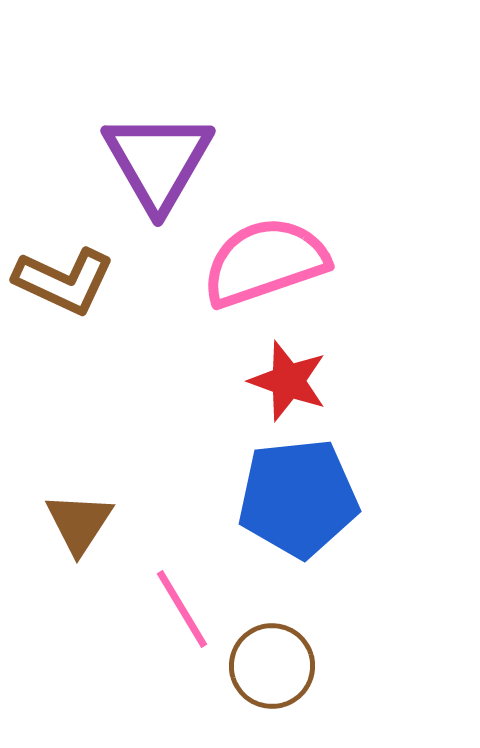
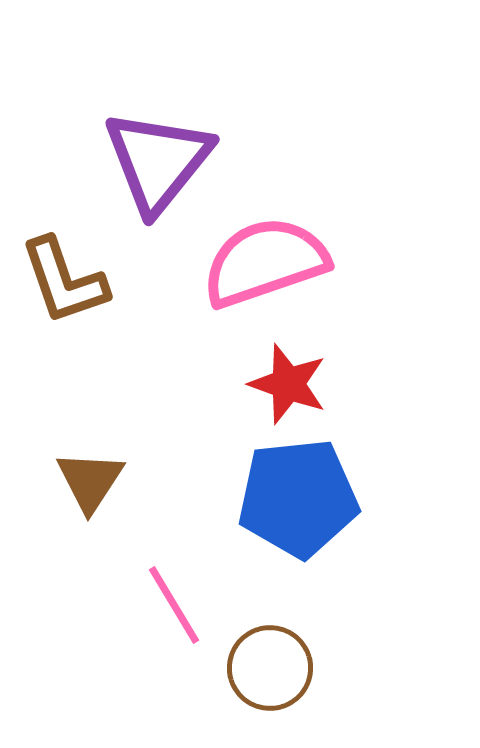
purple triangle: rotated 9 degrees clockwise
brown L-shape: rotated 46 degrees clockwise
red star: moved 3 px down
brown triangle: moved 11 px right, 42 px up
pink line: moved 8 px left, 4 px up
brown circle: moved 2 px left, 2 px down
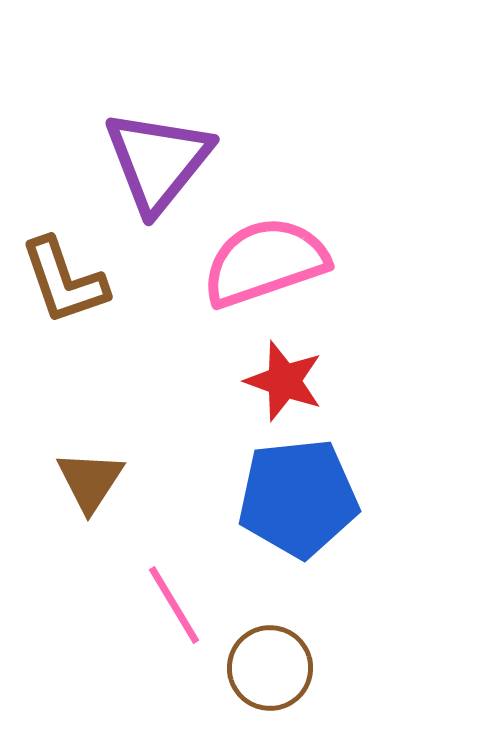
red star: moved 4 px left, 3 px up
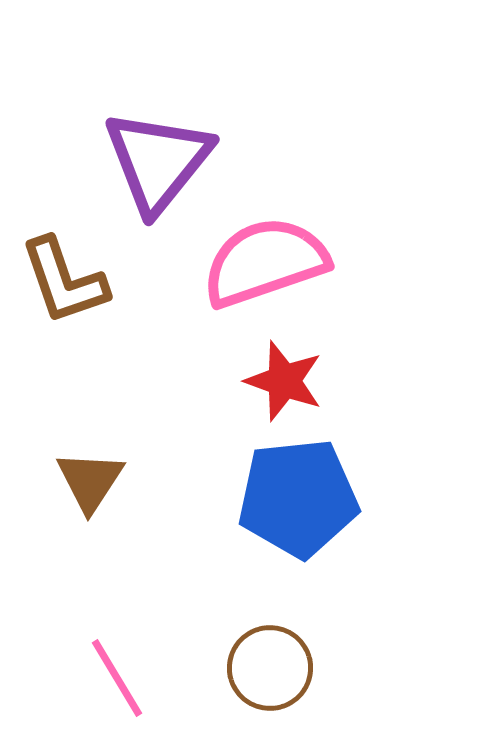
pink line: moved 57 px left, 73 px down
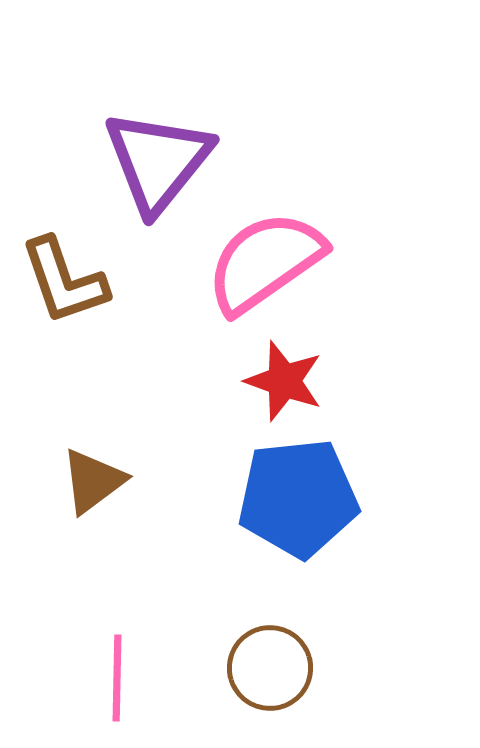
pink semicircle: rotated 16 degrees counterclockwise
brown triangle: moved 3 px right; rotated 20 degrees clockwise
pink line: rotated 32 degrees clockwise
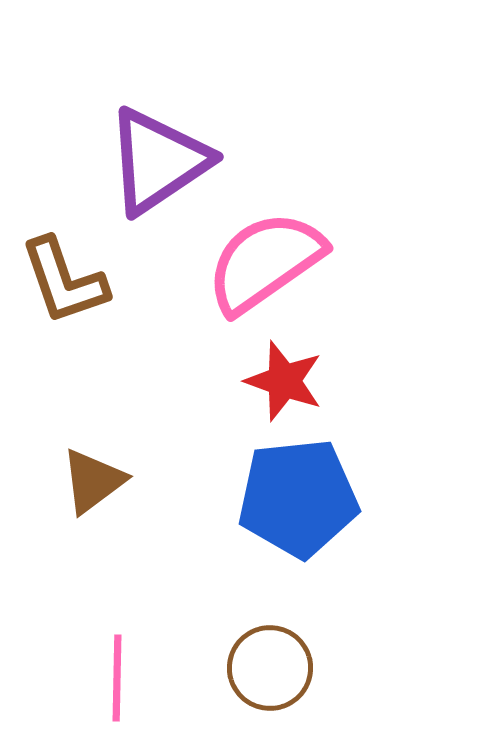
purple triangle: rotated 17 degrees clockwise
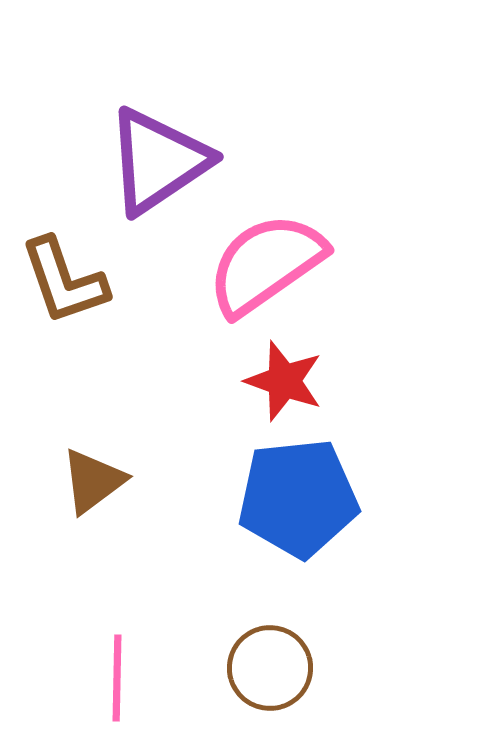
pink semicircle: moved 1 px right, 2 px down
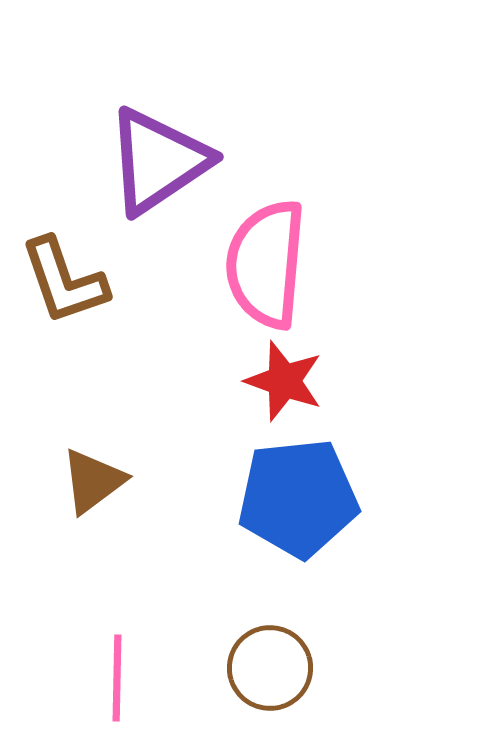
pink semicircle: rotated 50 degrees counterclockwise
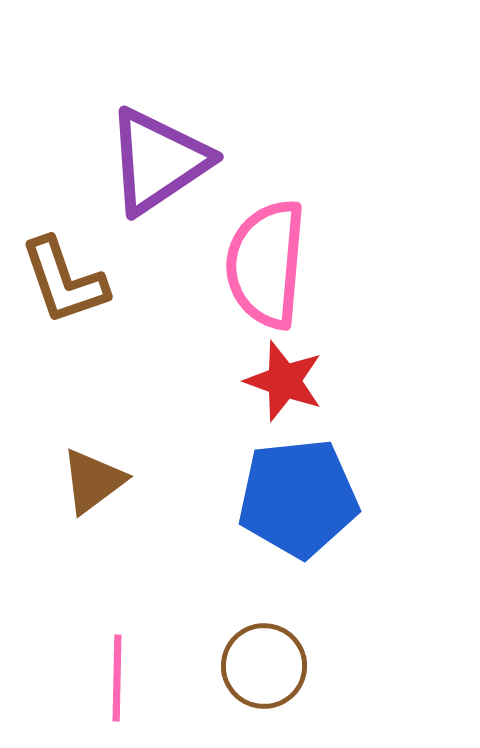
brown circle: moved 6 px left, 2 px up
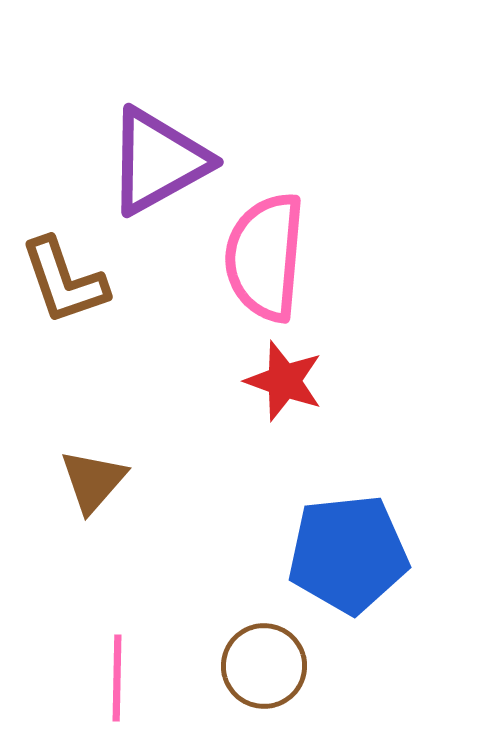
purple triangle: rotated 5 degrees clockwise
pink semicircle: moved 1 px left, 7 px up
brown triangle: rotated 12 degrees counterclockwise
blue pentagon: moved 50 px right, 56 px down
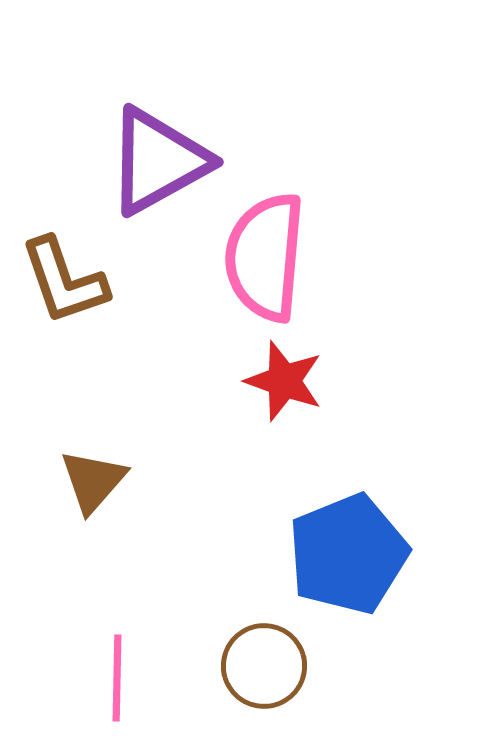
blue pentagon: rotated 16 degrees counterclockwise
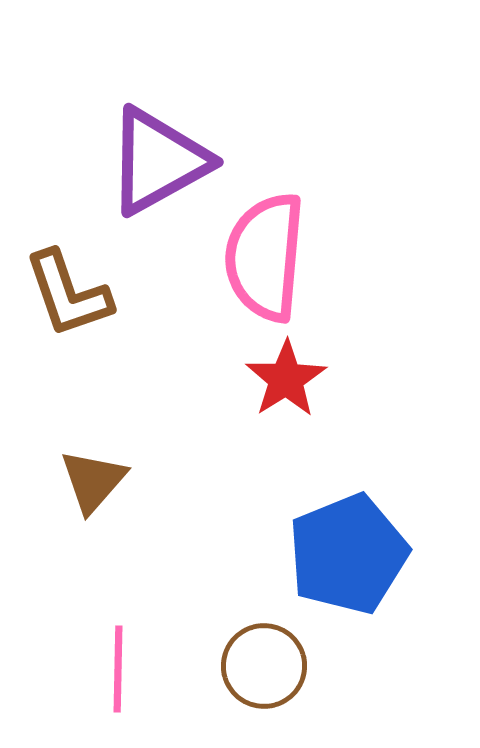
brown L-shape: moved 4 px right, 13 px down
red star: moved 2 px right, 2 px up; rotated 20 degrees clockwise
pink line: moved 1 px right, 9 px up
